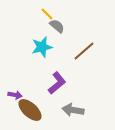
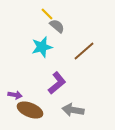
brown ellipse: rotated 20 degrees counterclockwise
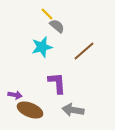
purple L-shape: rotated 55 degrees counterclockwise
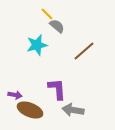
cyan star: moved 5 px left, 2 px up
purple L-shape: moved 6 px down
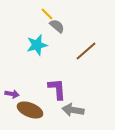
brown line: moved 2 px right
purple arrow: moved 3 px left, 1 px up
